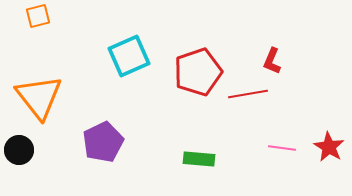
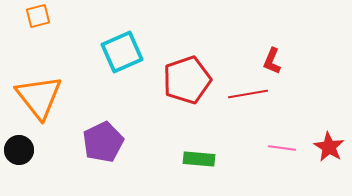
cyan square: moved 7 px left, 4 px up
red pentagon: moved 11 px left, 8 px down
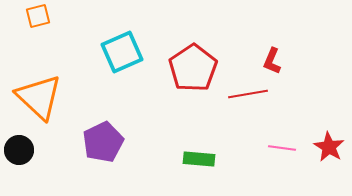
red pentagon: moved 6 px right, 12 px up; rotated 15 degrees counterclockwise
orange triangle: rotated 9 degrees counterclockwise
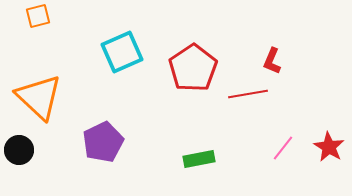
pink line: moved 1 px right; rotated 60 degrees counterclockwise
green rectangle: rotated 16 degrees counterclockwise
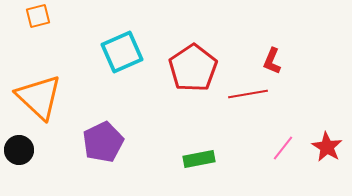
red star: moved 2 px left
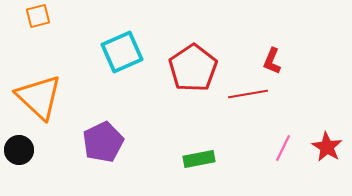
pink line: rotated 12 degrees counterclockwise
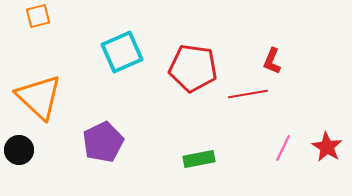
red pentagon: rotated 30 degrees counterclockwise
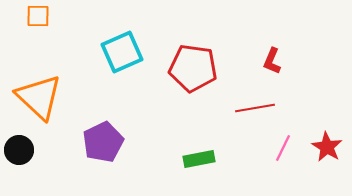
orange square: rotated 15 degrees clockwise
red line: moved 7 px right, 14 px down
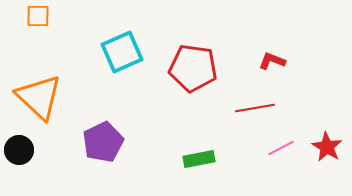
red L-shape: rotated 88 degrees clockwise
pink line: moved 2 px left; rotated 36 degrees clockwise
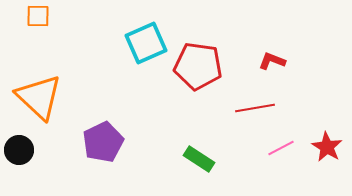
cyan square: moved 24 px right, 9 px up
red pentagon: moved 5 px right, 2 px up
green rectangle: rotated 44 degrees clockwise
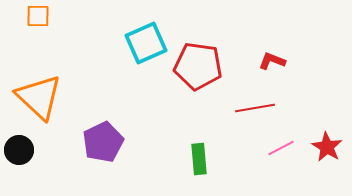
green rectangle: rotated 52 degrees clockwise
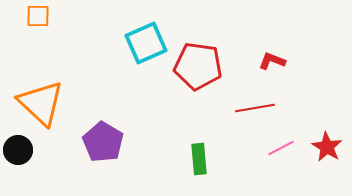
orange triangle: moved 2 px right, 6 px down
purple pentagon: rotated 15 degrees counterclockwise
black circle: moved 1 px left
